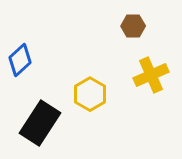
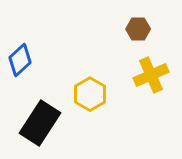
brown hexagon: moved 5 px right, 3 px down
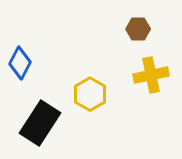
blue diamond: moved 3 px down; rotated 20 degrees counterclockwise
yellow cross: rotated 12 degrees clockwise
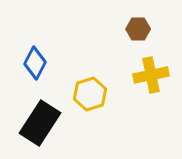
blue diamond: moved 15 px right
yellow hexagon: rotated 12 degrees clockwise
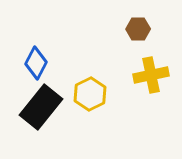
blue diamond: moved 1 px right
yellow hexagon: rotated 8 degrees counterclockwise
black rectangle: moved 1 px right, 16 px up; rotated 6 degrees clockwise
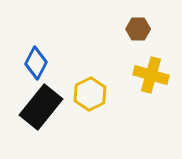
yellow cross: rotated 28 degrees clockwise
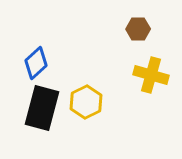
blue diamond: rotated 20 degrees clockwise
yellow hexagon: moved 4 px left, 8 px down
black rectangle: moved 1 px right, 1 px down; rotated 24 degrees counterclockwise
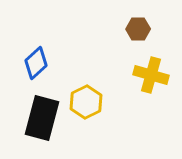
black rectangle: moved 10 px down
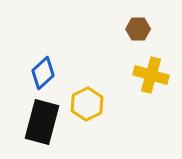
blue diamond: moved 7 px right, 10 px down
yellow hexagon: moved 1 px right, 2 px down
black rectangle: moved 4 px down
